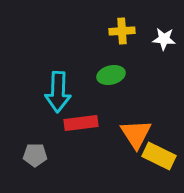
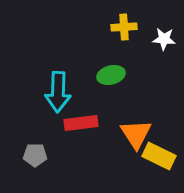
yellow cross: moved 2 px right, 4 px up
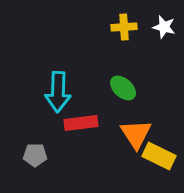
white star: moved 12 px up; rotated 10 degrees clockwise
green ellipse: moved 12 px right, 13 px down; rotated 56 degrees clockwise
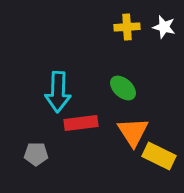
yellow cross: moved 3 px right
orange triangle: moved 3 px left, 2 px up
gray pentagon: moved 1 px right, 1 px up
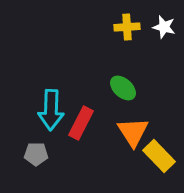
cyan arrow: moved 7 px left, 18 px down
red rectangle: rotated 56 degrees counterclockwise
yellow rectangle: rotated 20 degrees clockwise
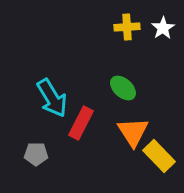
white star: moved 1 px left, 1 px down; rotated 25 degrees clockwise
cyan arrow: moved 1 px right, 12 px up; rotated 33 degrees counterclockwise
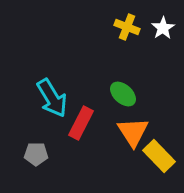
yellow cross: rotated 25 degrees clockwise
green ellipse: moved 6 px down
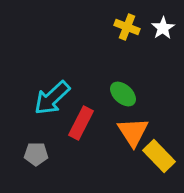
cyan arrow: rotated 78 degrees clockwise
